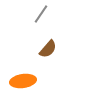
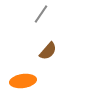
brown semicircle: moved 2 px down
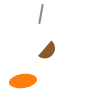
gray line: rotated 24 degrees counterclockwise
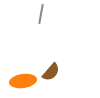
brown semicircle: moved 3 px right, 21 px down
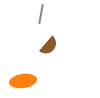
brown semicircle: moved 2 px left, 26 px up
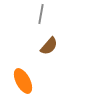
orange ellipse: rotated 70 degrees clockwise
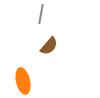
orange ellipse: rotated 15 degrees clockwise
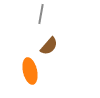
orange ellipse: moved 7 px right, 10 px up
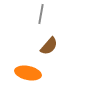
orange ellipse: moved 2 px left, 2 px down; rotated 65 degrees counterclockwise
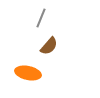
gray line: moved 4 px down; rotated 12 degrees clockwise
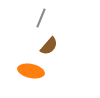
orange ellipse: moved 3 px right, 2 px up
